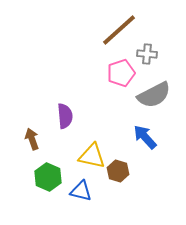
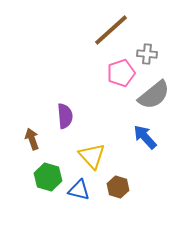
brown line: moved 8 px left
gray semicircle: rotated 12 degrees counterclockwise
yellow triangle: rotated 36 degrees clockwise
brown hexagon: moved 16 px down
green hexagon: rotated 8 degrees counterclockwise
blue triangle: moved 2 px left, 1 px up
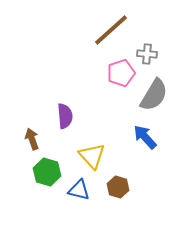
gray semicircle: rotated 20 degrees counterclockwise
green hexagon: moved 1 px left, 5 px up
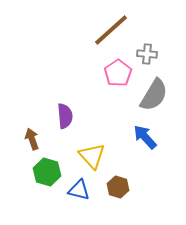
pink pentagon: moved 3 px left; rotated 16 degrees counterclockwise
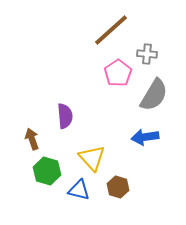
blue arrow: rotated 56 degrees counterclockwise
yellow triangle: moved 2 px down
green hexagon: moved 1 px up
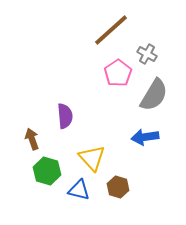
gray cross: rotated 24 degrees clockwise
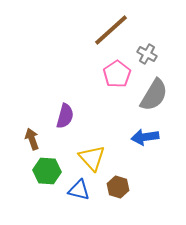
pink pentagon: moved 1 px left, 1 px down
purple semicircle: rotated 20 degrees clockwise
green hexagon: rotated 12 degrees counterclockwise
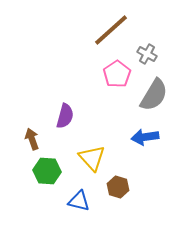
blue triangle: moved 11 px down
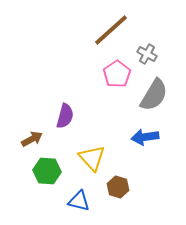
brown arrow: rotated 80 degrees clockwise
